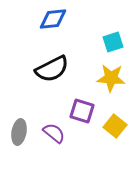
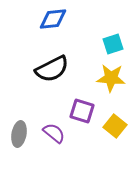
cyan square: moved 2 px down
gray ellipse: moved 2 px down
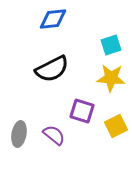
cyan square: moved 2 px left, 1 px down
yellow square: moved 1 px right; rotated 25 degrees clockwise
purple semicircle: moved 2 px down
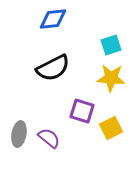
black semicircle: moved 1 px right, 1 px up
yellow square: moved 5 px left, 2 px down
purple semicircle: moved 5 px left, 3 px down
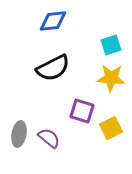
blue diamond: moved 2 px down
